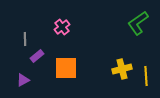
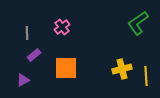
gray line: moved 2 px right, 6 px up
purple rectangle: moved 3 px left, 1 px up
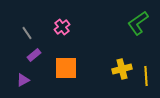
gray line: rotated 32 degrees counterclockwise
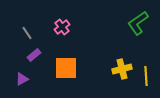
purple triangle: moved 1 px left, 1 px up
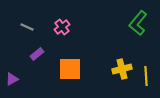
green L-shape: rotated 15 degrees counterclockwise
gray line: moved 6 px up; rotated 32 degrees counterclockwise
purple rectangle: moved 3 px right, 1 px up
orange square: moved 4 px right, 1 px down
purple triangle: moved 10 px left
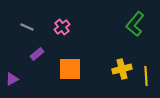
green L-shape: moved 3 px left, 1 px down
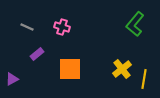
pink cross: rotated 35 degrees counterclockwise
yellow cross: rotated 24 degrees counterclockwise
yellow line: moved 2 px left, 3 px down; rotated 12 degrees clockwise
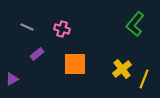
pink cross: moved 2 px down
orange square: moved 5 px right, 5 px up
yellow line: rotated 12 degrees clockwise
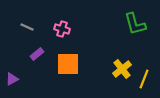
green L-shape: rotated 55 degrees counterclockwise
orange square: moved 7 px left
